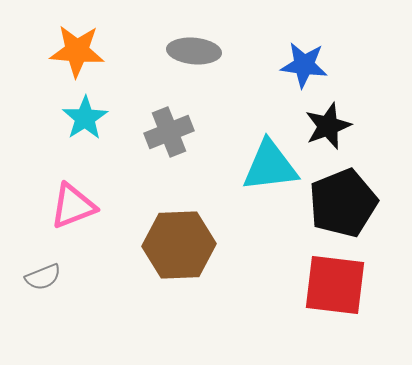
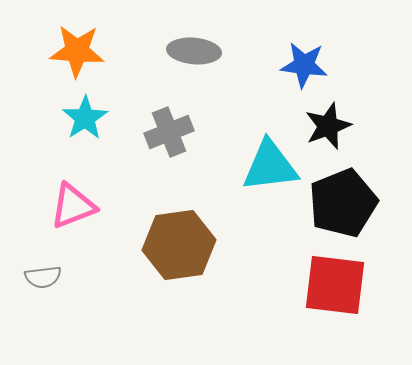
brown hexagon: rotated 6 degrees counterclockwise
gray semicircle: rotated 15 degrees clockwise
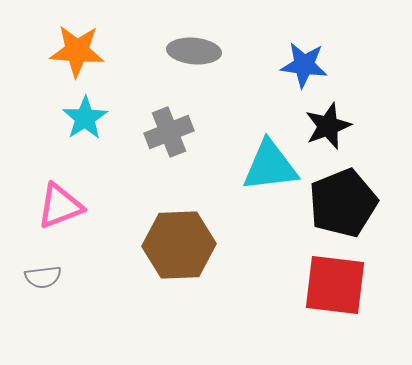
pink triangle: moved 13 px left
brown hexagon: rotated 6 degrees clockwise
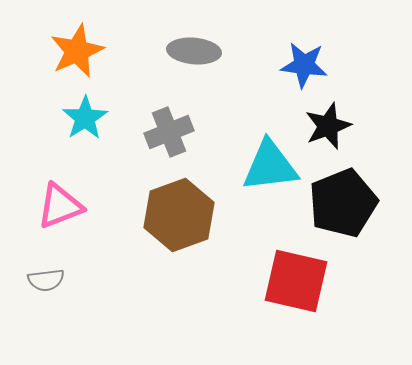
orange star: rotated 28 degrees counterclockwise
brown hexagon: moved 30 px up; rotated 18 degrees counterclockwise
gray semicircle: moved 3 px right, 3 px down
red square: moved 39 px left, 4 px up; rotated 6 degrees clockwise
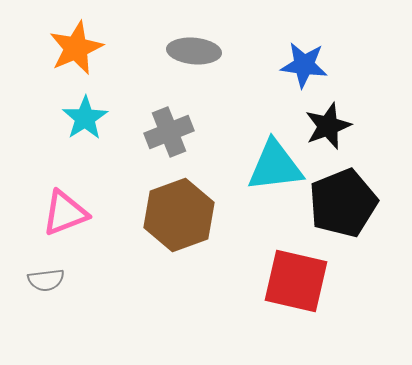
orange star: moved 1 px left, 3 px up
cyan triangle: moved 5 px right
pink triangle: moved 5 px right, 7 px down
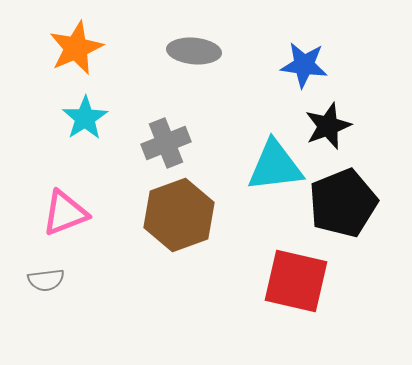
gray cross: moved 3 px left, 11 px down
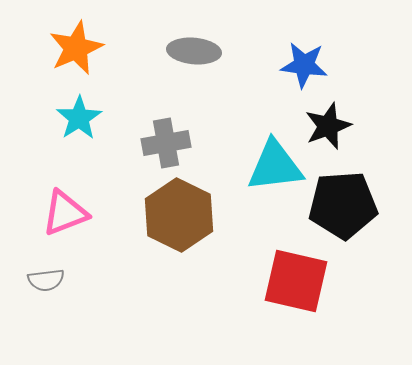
cyan star: moved 6 px left
gray cross: rotated 12 degrees clockwise
black pentagon: moved 2 px down; rotated 18 degrees clockwise
brown hexagon: rotated 14 degrees counterclockwise
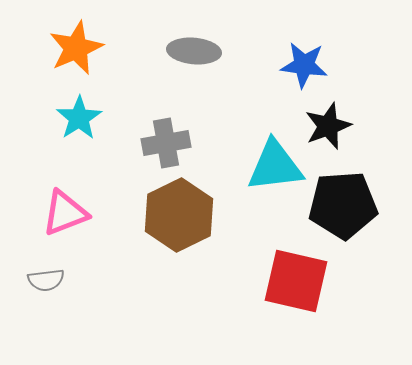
brown hexagon: rotated 8 degrees clockwise
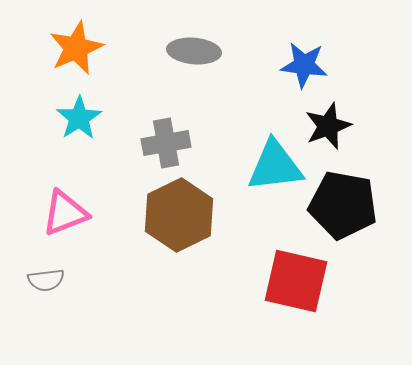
black pentagon: rotated 14 degrees clockwise
